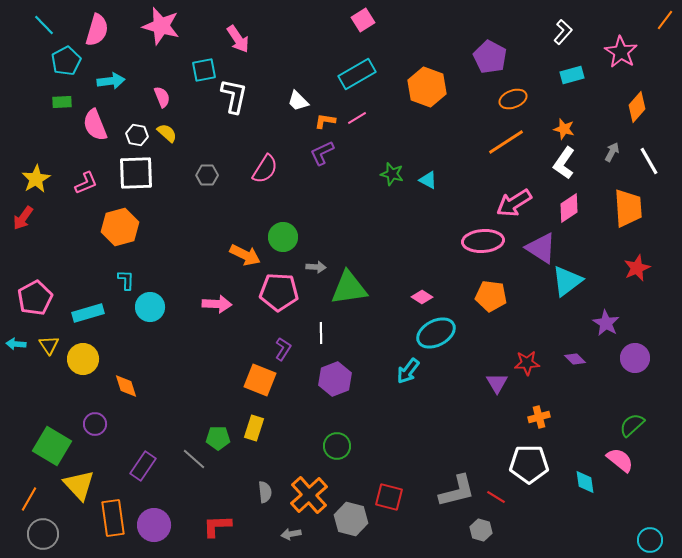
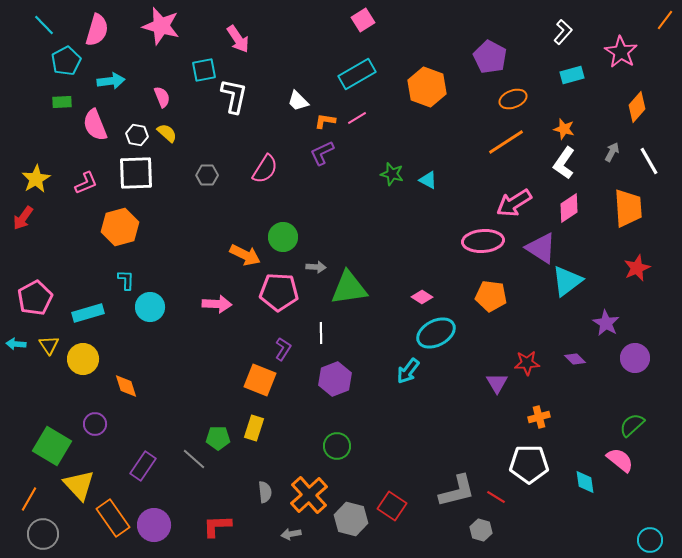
red square at (389, 497): moved 3 px right, 9 px down; rotated 20 degrees clockwise
orange rectangle at (113, 518): rotated 27 degrees counterclockwise
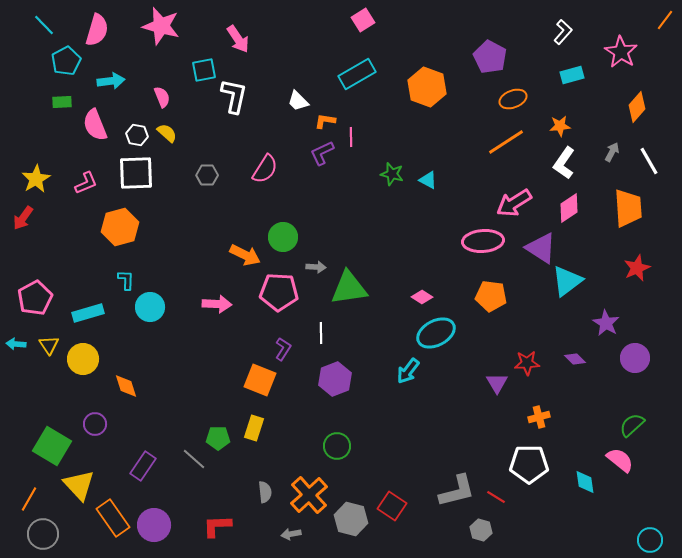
pink line at (357, 118): moved 6 px left, 19 px down; rotated 60 degrees counterclockwise
orange star at (564, 129): moved 4 px left, 3 px up; rotated 20 degrees counterclockwise
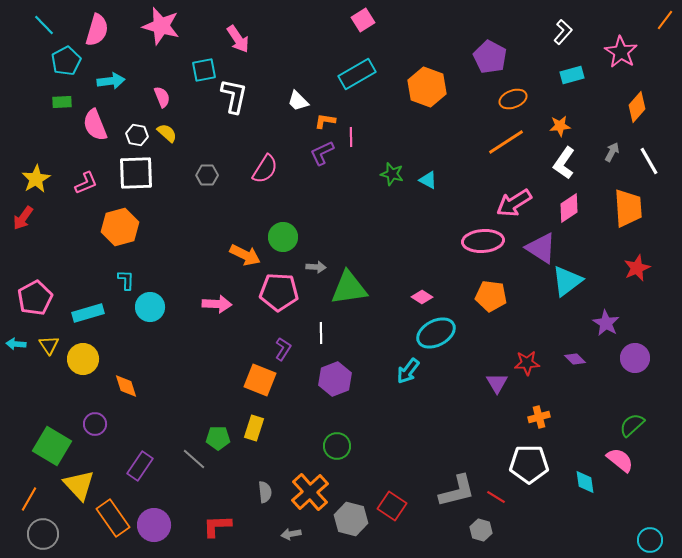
purple rectangle at (143, 466): moved 3 px left
orange cross at (309, 495): moved 1 px right, 3 px up
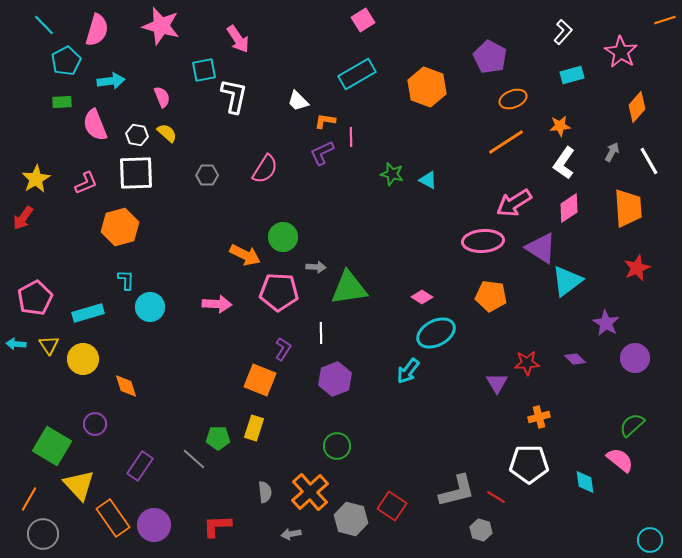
orange line at (665, 20): rotated 35 degrees clockwise
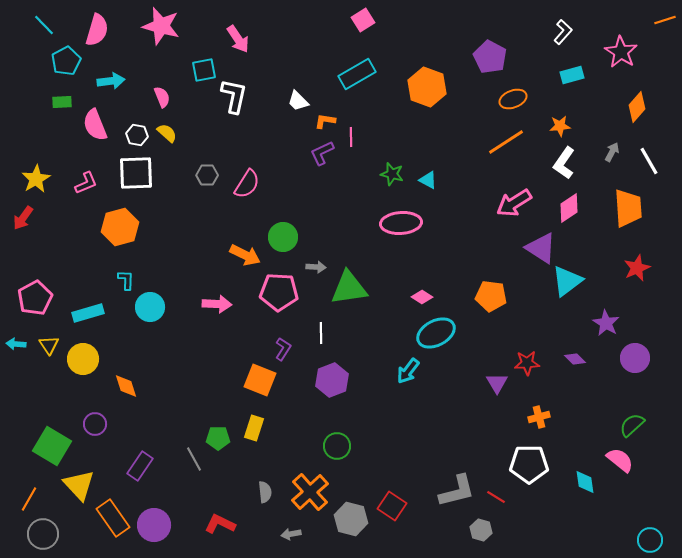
pink semicircle at (265, 169): moved 18 px left, 15 px down
pink ellipse at (483, 241): moved 82 px left, 18 px up
purple hexagon at (335, 379): moved 3 px left, 1 px down
gray line at (194, 459): rotated 20 degrees clockwise
red L-shape at (217, 526): moved 3 px right, 2 px up; rotated 28 degrees clockwise
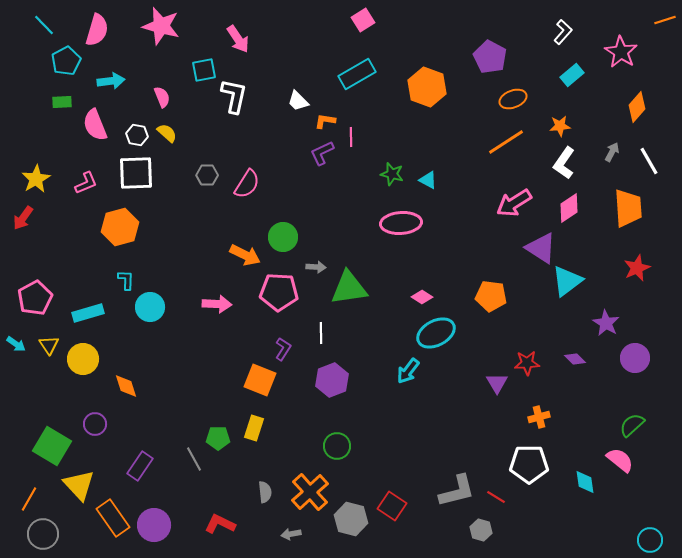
cyan rectangle at (572, 75): rotated 25 degrees counterclockwise
cyan arrow at (16, 344): rotated 150 degrees counterclockwise
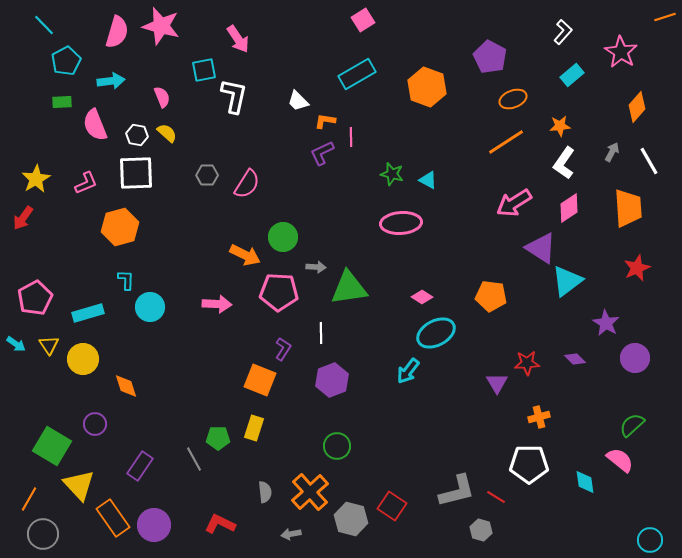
orange line at (665, 20): moved 3 px up
pink semicircle at (97, 30): moved 20 px right, 2 px down
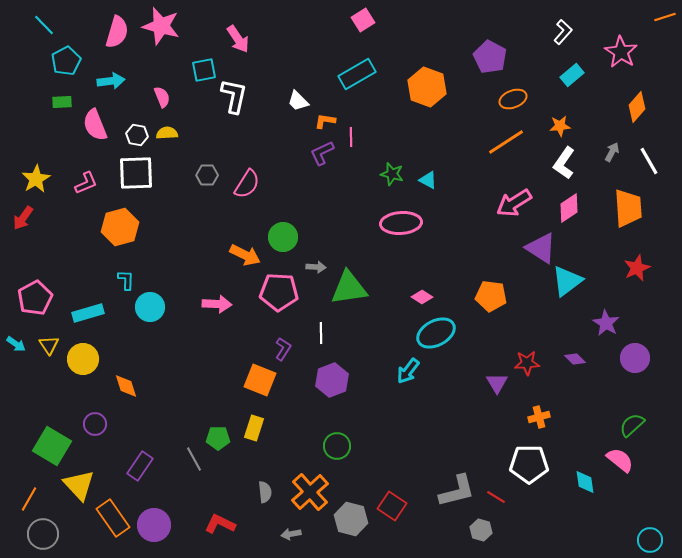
yellow semicircle at (167, 133): rotated 45 degrees counterclockwise
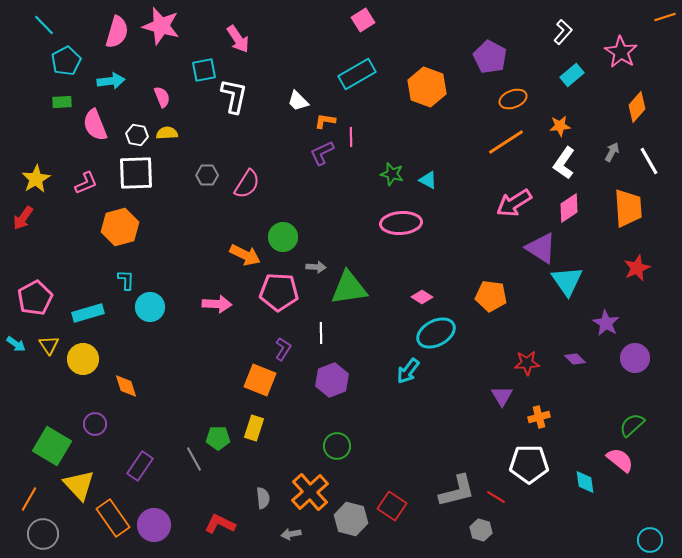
cyan triangle at (567, 281): rotated 28 degrees counterclockwise
purple triangle at (497, 383): moved 5 px right, 13 px down
gray semicircle at (265, 492): moved 2 px left, 6 px down
